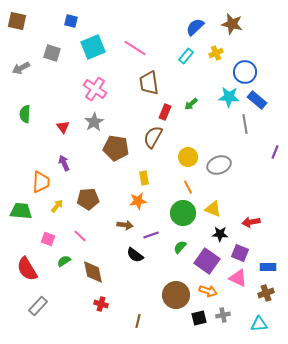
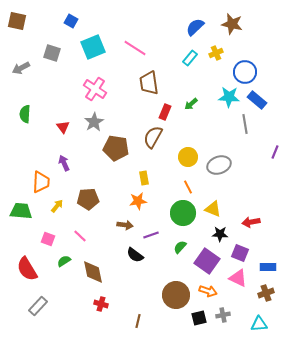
blue square at (71, 21): rotated 16 degrees clockwise
cyan rectangle at (186, 56): moved 4 px right, 2 px down
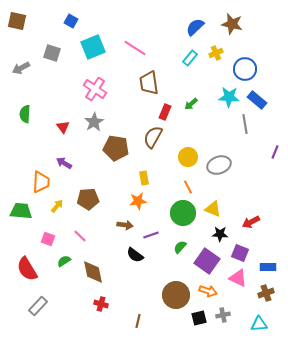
blue circle at (245, 72): moved 3 px up
purple arrow at (64, 163): rotated 35 degrees counterclockwise
red arrow at (251, 222): rotated 18 degrees counterclockwise
